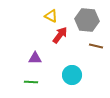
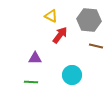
gray hexagon: moved 2 px right
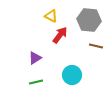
purple triangle: rotated 32 degrees counterclockwise
green line: moved 5 px right; rotated 16 degrees counterclockwise
